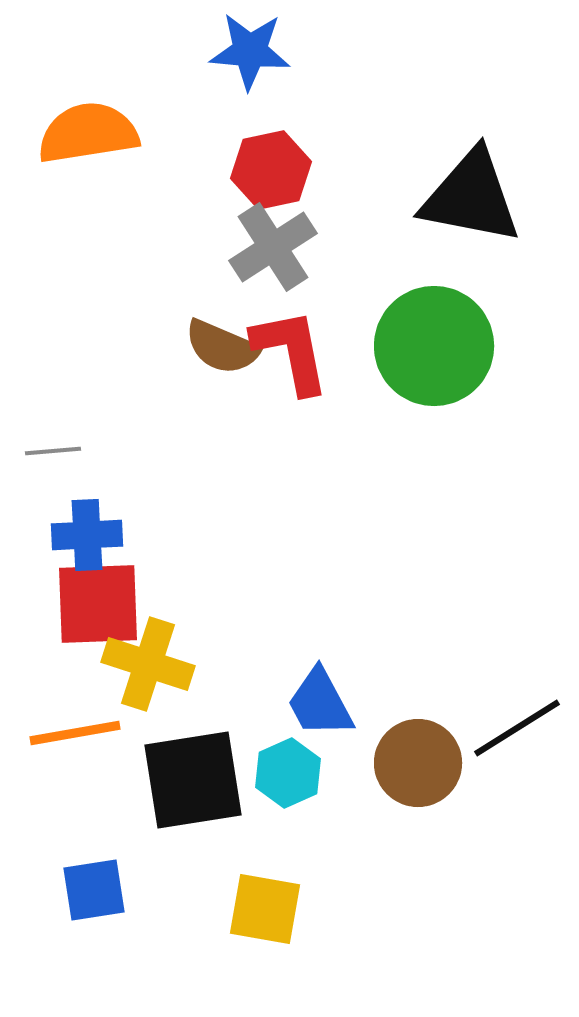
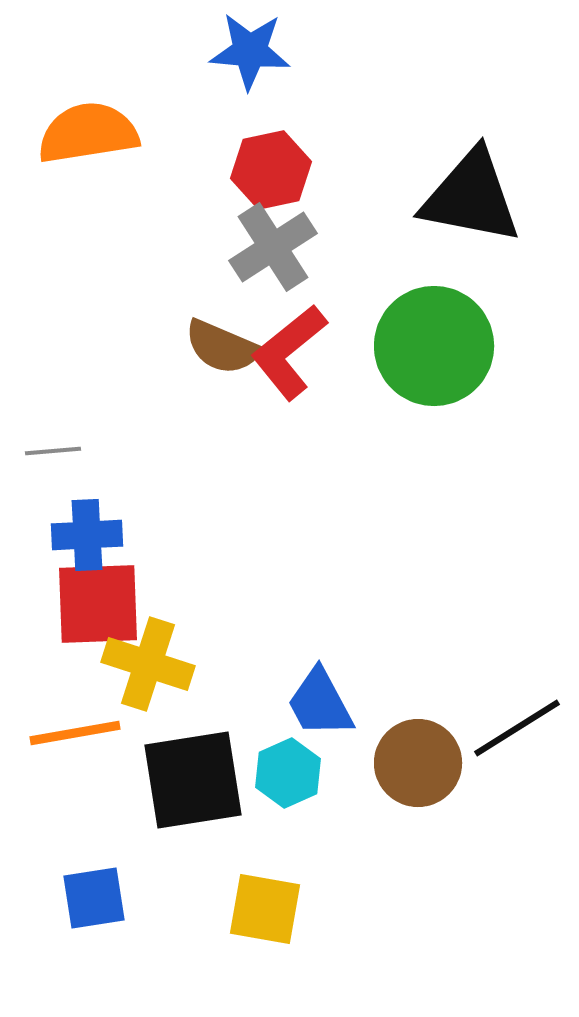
red L-shape: moved 2 px left, 1 px down; rotated 118 degrees counterclockwise
blue square: moved 8 px down
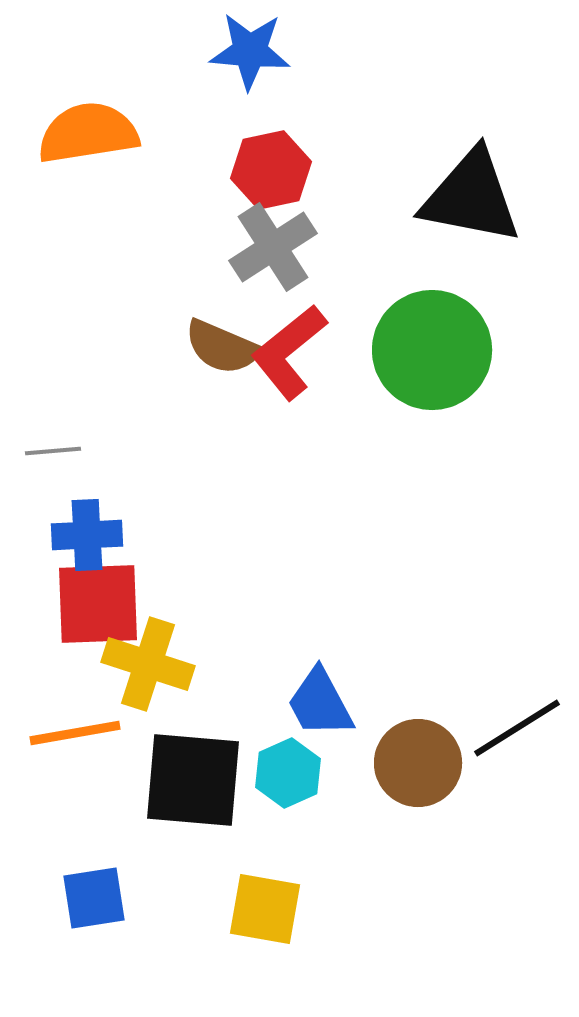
green circle: moved 2 px left, 4 px down
black square: rotated 14 degrees clockwise
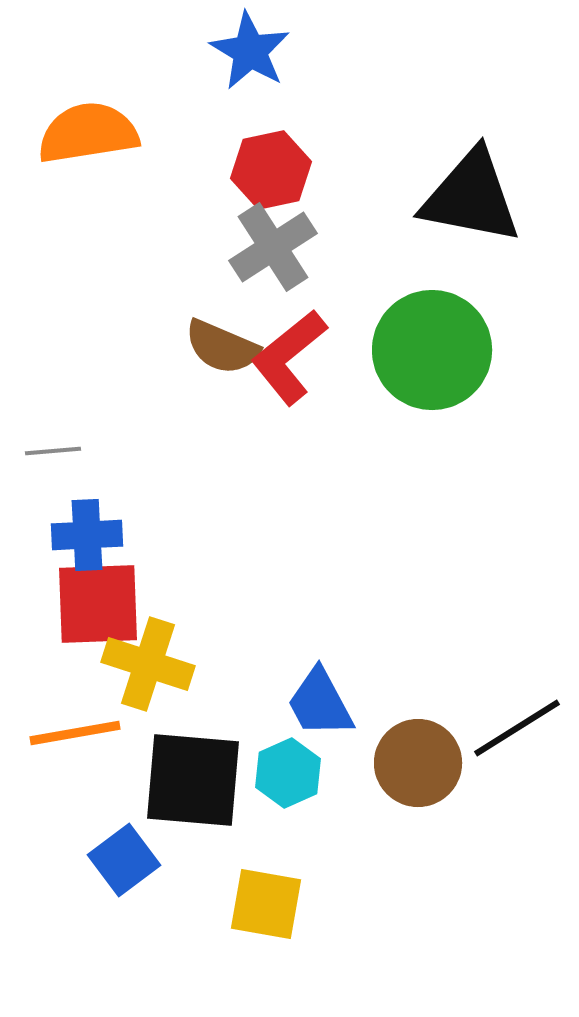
blue star: rotated 26 degrees clockwise
red L-shape: moved 5 px down
blue square: moved 30 px right, 38 px up; rotated 28 degrees counterclockwise
yellow square: moved 1 px right, 5 px up
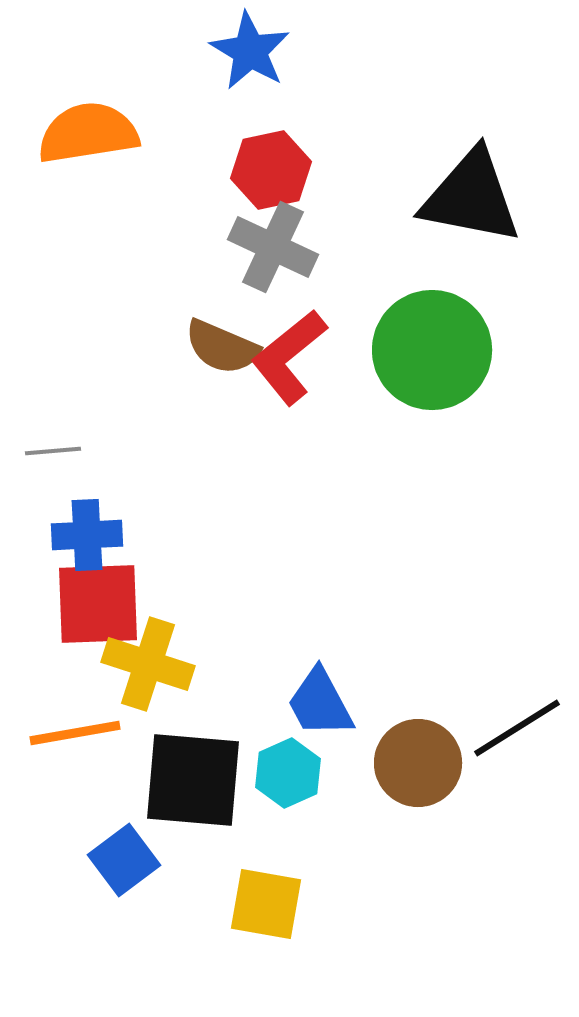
gray cross: rotated 32 degrees counterclockwise
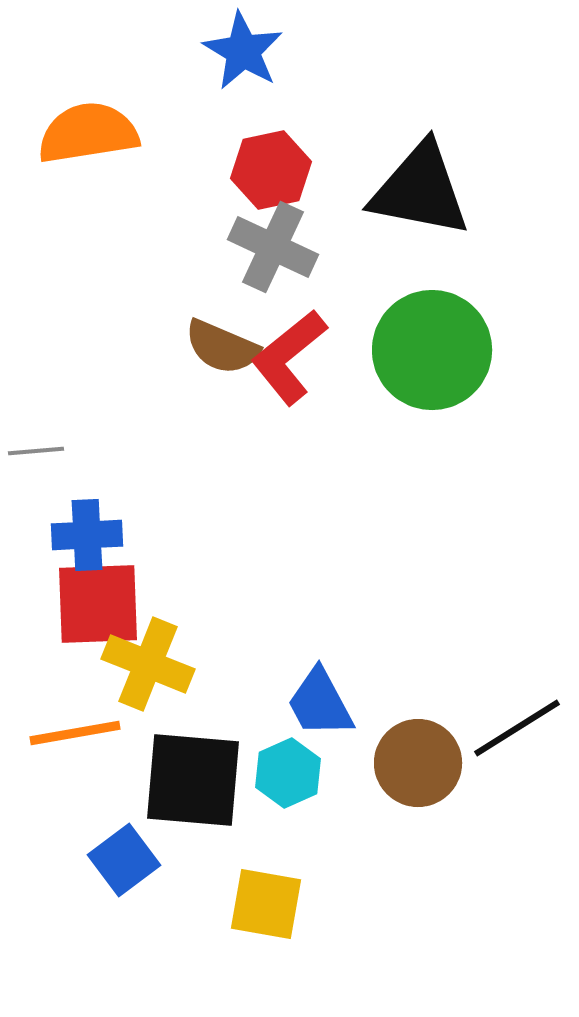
blue star: moved 7 px left
black triangle: moved 51 px left, 7 px up
gray line: moved 17 px left
yellow cross: rotated 4 degrees clockwise
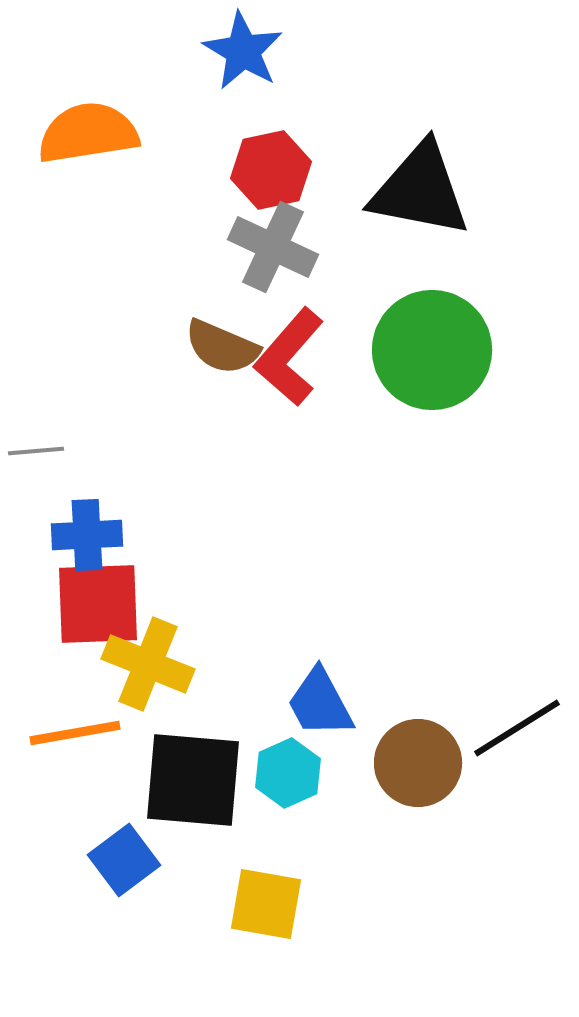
red L-shape: rotated 10 degrees counterclockwise
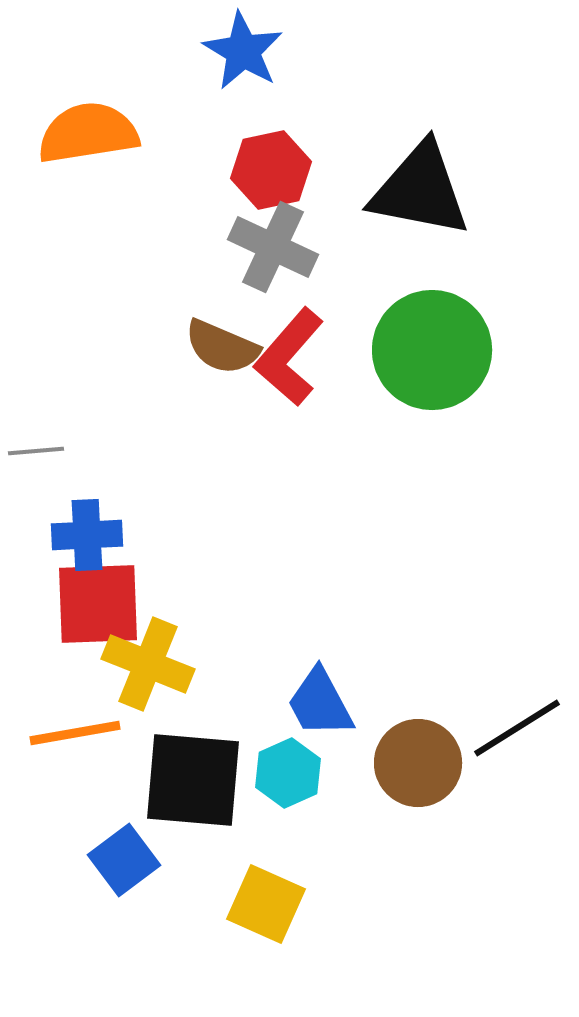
yellow square: rotated 14 degrees clockwise
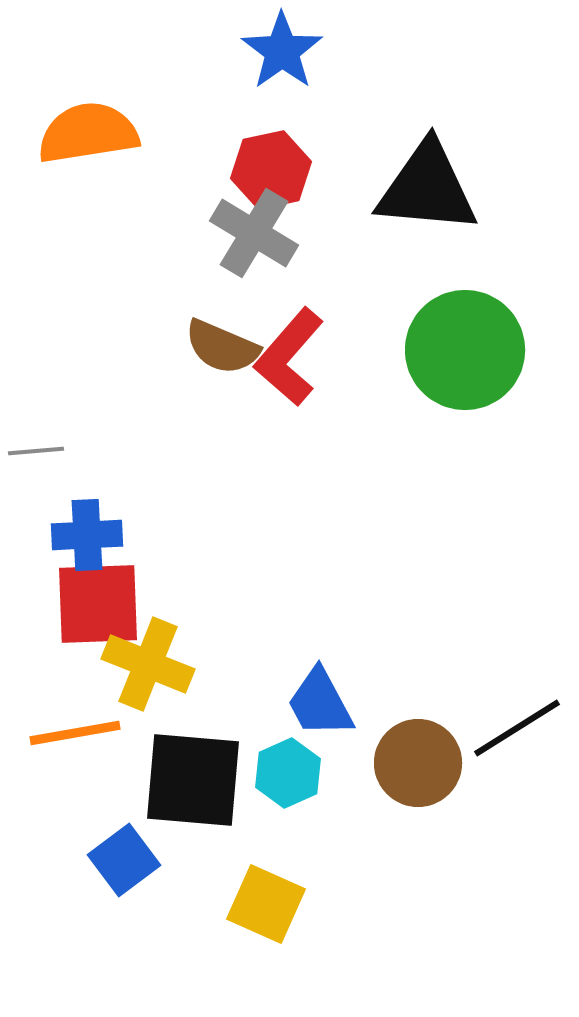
blue star: moved 39 px right; rotated 6 degrees clockwise
black triangle: moved 7 px right, 2 px up; rotated 6 degrees counterclockwise
gray cross: moved 19 px left, 14 px up; rotated 6 degrees clockwise
green circle: moved 33 px right
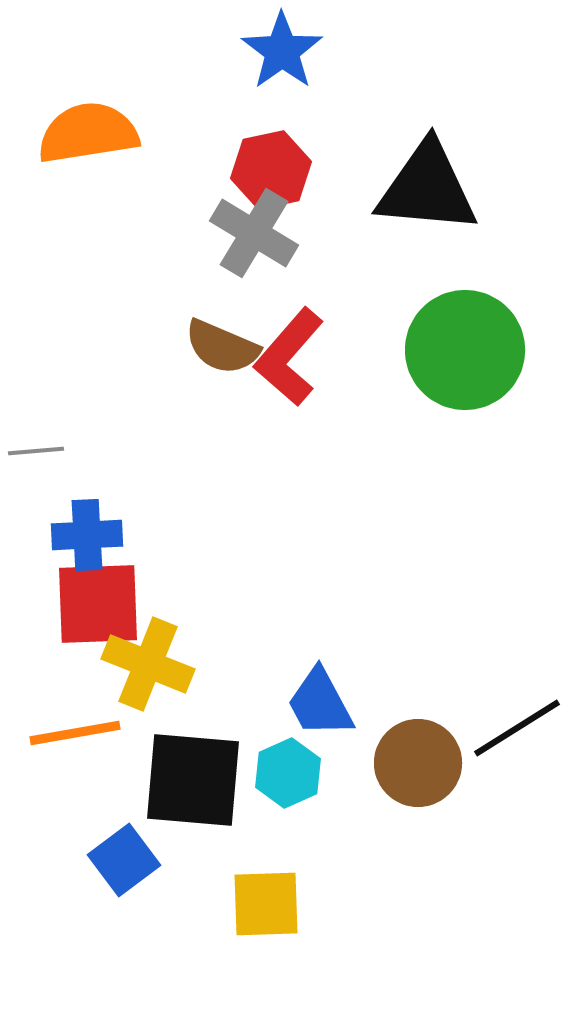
yellow square: rotated 26 degrees counterclockwise
